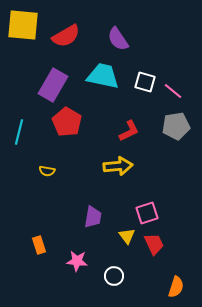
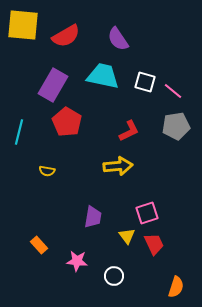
orange rectangle: rotated 24 degrees counterclockwise
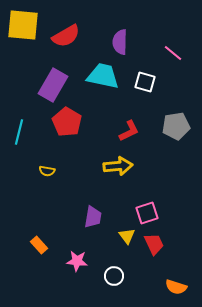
purple semicircle: moved 2 px right, 3 px down; rotated 35 degrees clockwise
pink line: moved 38 px up
orange semicircle: rotated 90 degrees clockwise
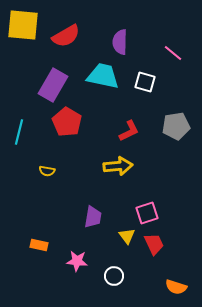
orange rectangle: rotated 36 degrees counterclockwise
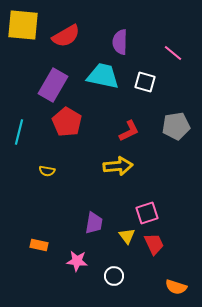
purple trapezoid: moved 1 px right, 6 px down
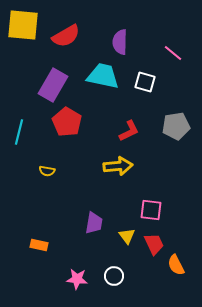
pink square: moved 4 px right, 3 px up; rotated 25 degrees clockwise
pink star: moved 18 px down
orange semicircle: moved 22 px up; rotated 45 degrees clockwise
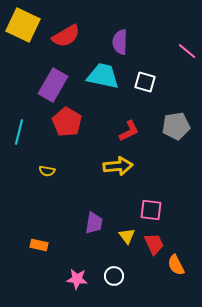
yellow square: rotated 20 degrees clockwise
pink line: moved 14 px right, 2 px up
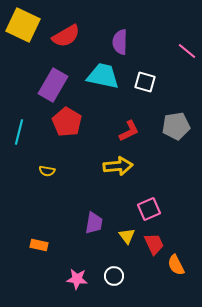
pink square: moved 2 px left, 1 px up; rotated 30 degrees counterclockwise
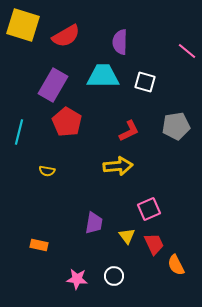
yellow square: rotated 8 degrees counterclockwise
cyan trapezoid: rotated 12 degrees counterclockwise
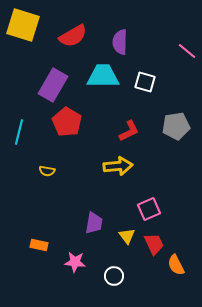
red semicircle: moved 7 px right
pink star: moved 2 px left, 17 px up
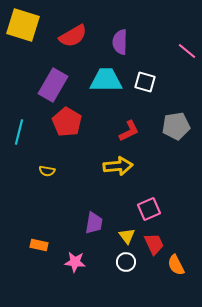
cyan trapezoid: moved 3 px right, 4 px down
white circle: moved 12 px right, 14 px up
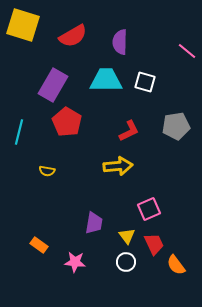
orange rectangle: rotated 24 degrees clockwise
orange semicircle: rotated 10 degrees counterclockwise
